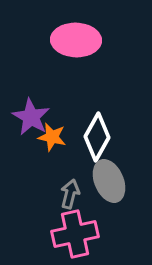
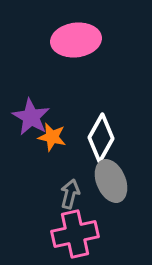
pink ellipse: rotated 9 degrees counterclockwise
white diamond: moved 4 px right, 1 px down
gray ellipse: moved 2 px right
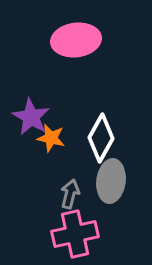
orange star: moved 1 px left, 1 px down
gray ellipse: rotated 30 degrees clockwise
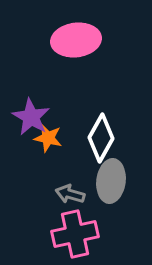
orange star: moved 3 px left
gray arrow: rotated 88 degrees counterclockwise
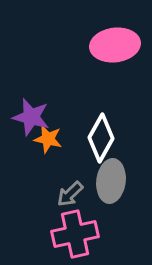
pink ellipse: moved 39 px right, 5 px down
purple star: rotated 15 degrees counterclockwise
orange star: moved 1 px down
gray arrow: rotated 60 degrees counterclockwise
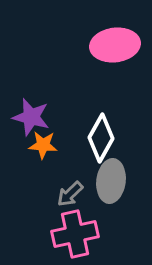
orange star: moved 5 px left, 6 px down; rotated 8 degrees counterclockwise
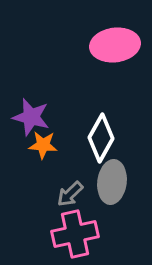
gray ellipse: moved 1 px right, 1 px down
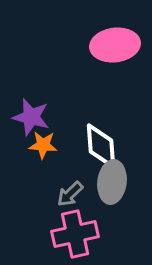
white diamond: moved 8 px down; rotated 33 degrees counterclockwise
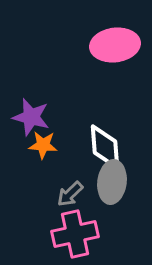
white diamond: moved 4 px right, 1 px down
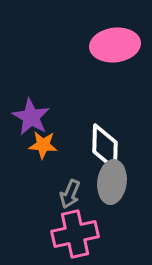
purple star: rotated 15 degrees clockwise
white diamond: rotated 6 degrees clockwise
gray arrow: rotated 24 degrees counterclockwise
